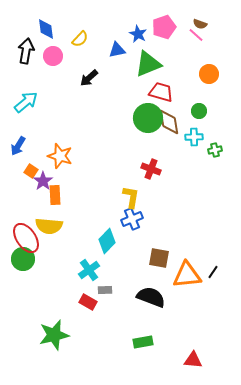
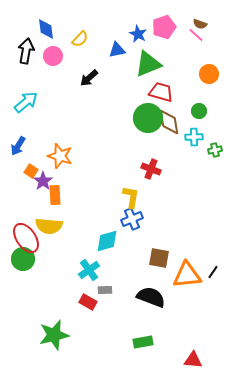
cyan diamond at (107, 241): rotated 30 degrees clockwise
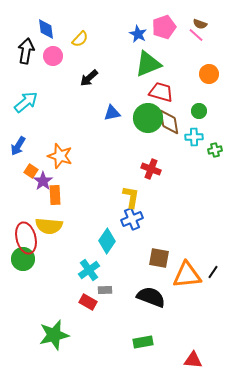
blue triangle at (117, 50): moved 5 px left, 63 px down
red ellipse at (26, 238): rotated 20 degrees clockwise
cyan diamond at (107, 241): rotated 40 degrees counterclockwise
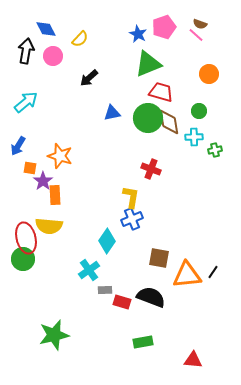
blue diamond at (46, 29): rotated 20 degrees counterclockwise
orange square at (31, 171): moved 1 px left, 3 px up; rotated 24 degrees counterclockwise
red rectangle at (88, 302): moved 34 px right; rotated 12 degrees counterclockwise
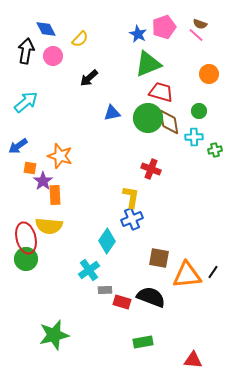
blue arrow at (18, 146): rotated 24 degrees clockwise
green circle at (23, 259): moved 3 px right
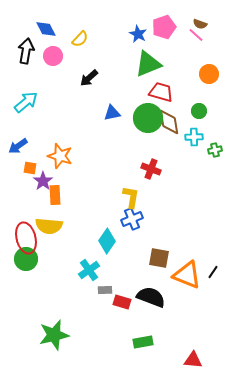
orange triangle at (187, 275): rotated 28 degrees clockwise
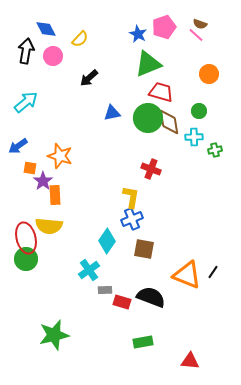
brown square at (159, 258): moved 15 px left, 9 px up
red triangle at (193, 360): moved 3 px left, 1 px down
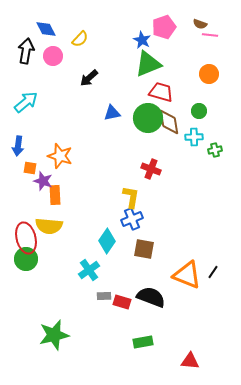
blue star at (138, 34): moved 4 px right, 6 px down
pink line at (196, 35): moved 14 px right; rotated 35 degrees counterclockwise
blue arrow at (18, 146): rotated 48 degrees counterclockwise
purple star at (43, 181): rotated 18 degrees counterclockwise
gray rectangle at (105, 290): moved 1 px left, 6 px down
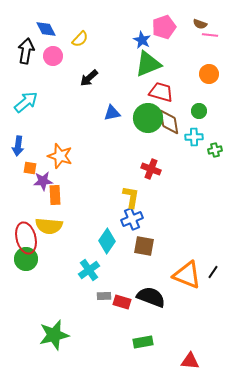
purple star at (43, 181): rotated 24 degrees counterclockwise
brown square at (144, 249): moved 3 px up
